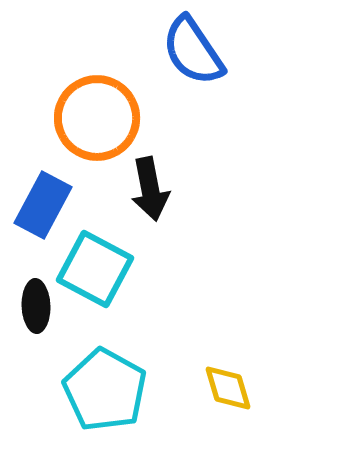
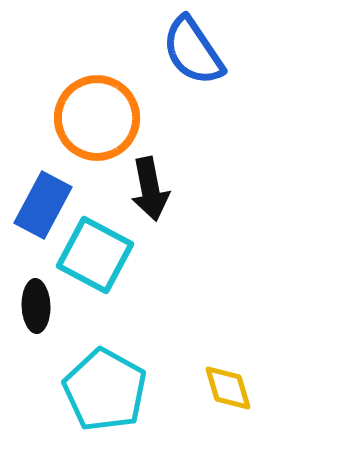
cyan square: moved 14 px up
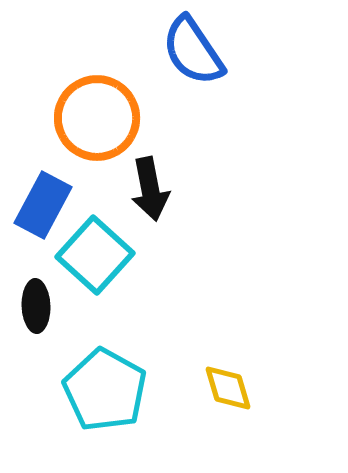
cyan square: rotated 14 degrees clockwise
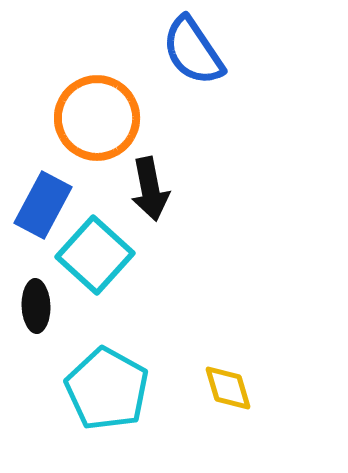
cyan pentagon: moved 2 px right, 1 px up
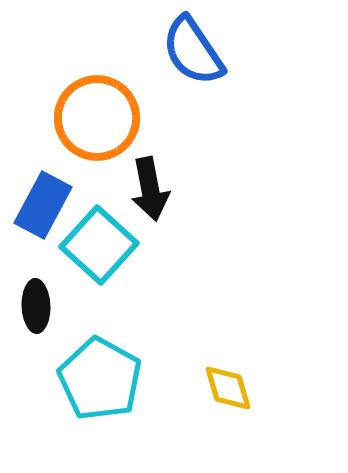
cyan square: moved 4 px right, 10 px up
cyan pentagon: moved 7 px left, 10 px up
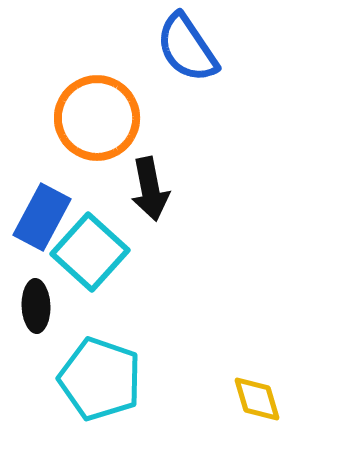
blue semicircle: moved 6 px left, 3 px up
blue rectangle: moved 1 px left, 12 px down
cyan square: moved 9 px left, 7 px down
cyan pentagon: rotated 10 degrees counterclockwise
yellow diamond: moved 29 px right, 11 px down
